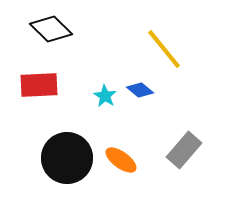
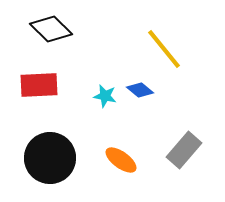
cyan star: rotated 20 degrees counterclockwise
black circle: moved 17 px left
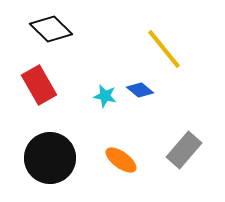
red rectangle: rotated 63 degrees clockwise
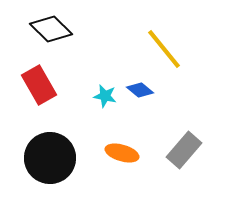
orange ellipse: moved 1 px right, 7 px up; rotated 20 degrees counterclockwise
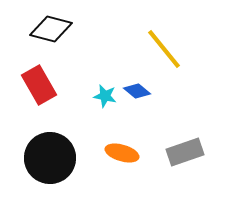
black diamond: rotated 30 degrees counterclockwise
blue diamond: moved 3 px left, 1 px down
gray rectangle: moved 1 px right, 2 px down; rotated 30 degrees clockwise
